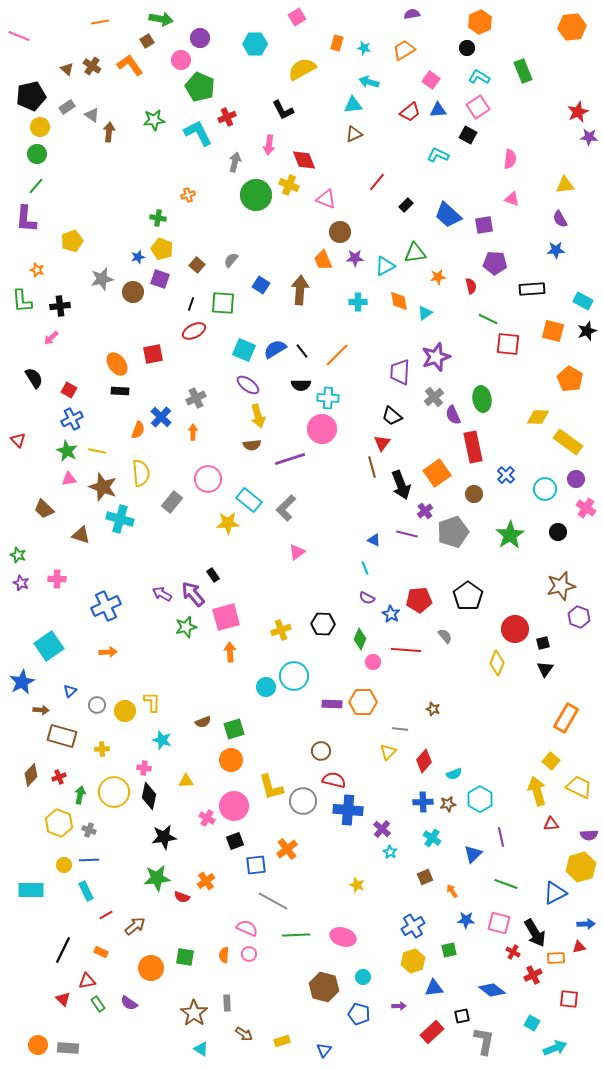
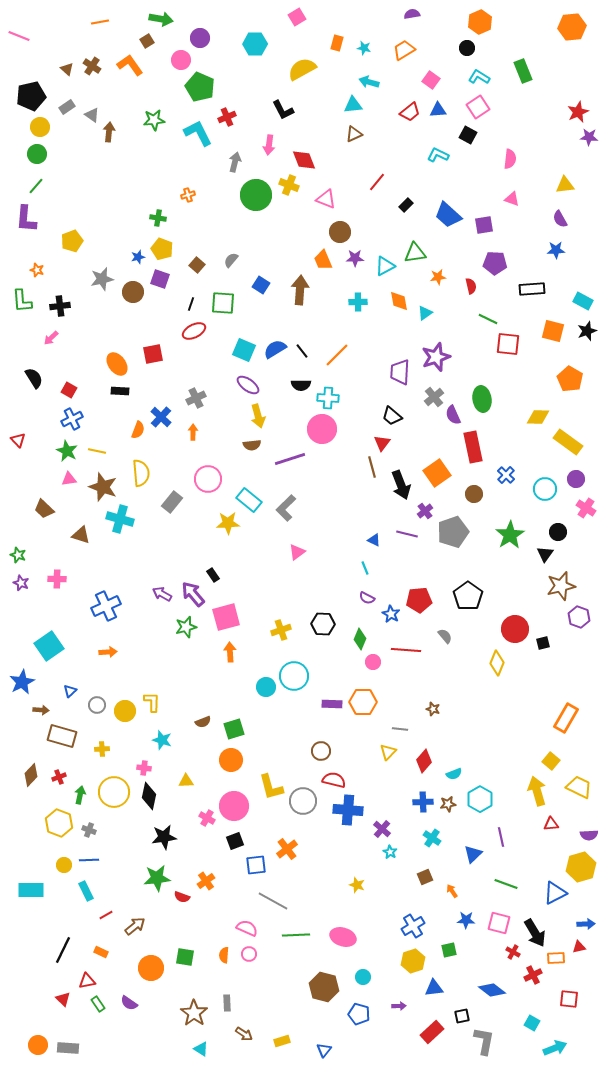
black triangle at (545, 669): moved 115 px up
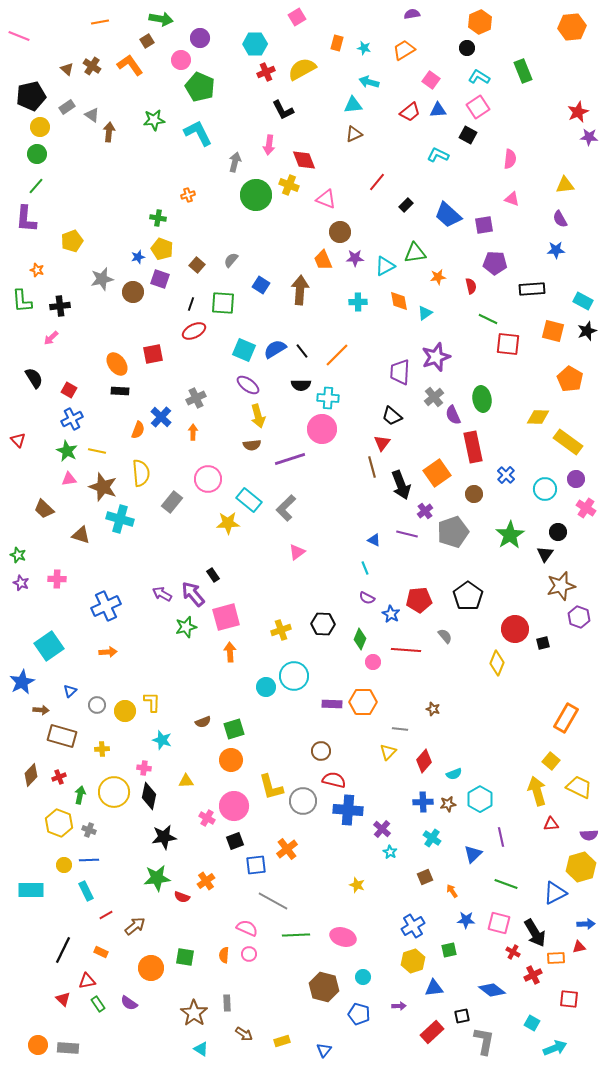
red cross at (227, 117): moved 39 px right, 45 px up
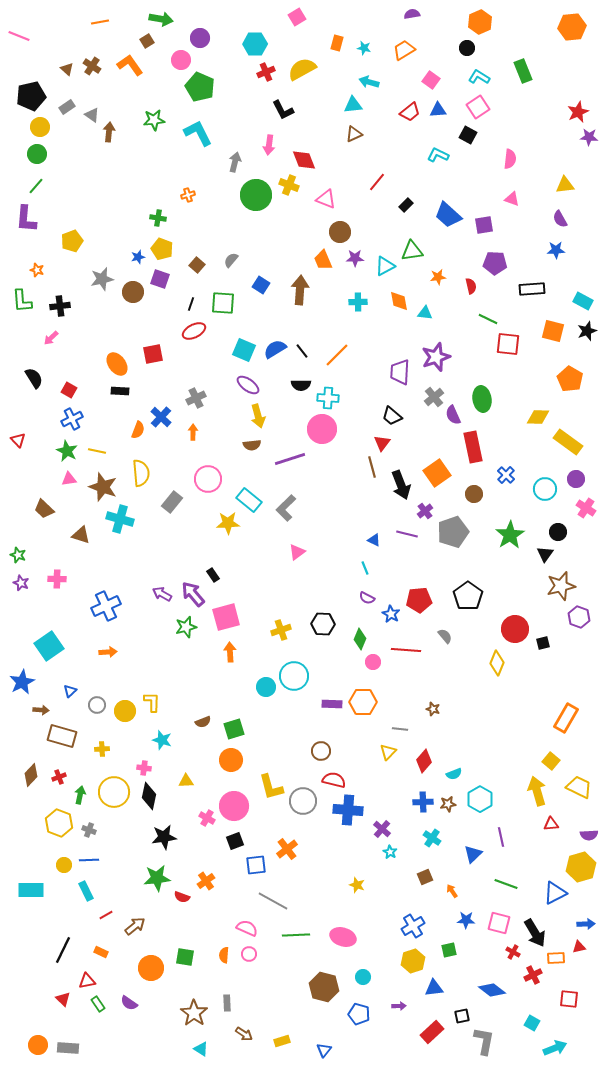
green triangle at (415, 253): moved 3 px left, 2 px up
cyan triangle at (425, 313): rotated 42 degrees clockwise
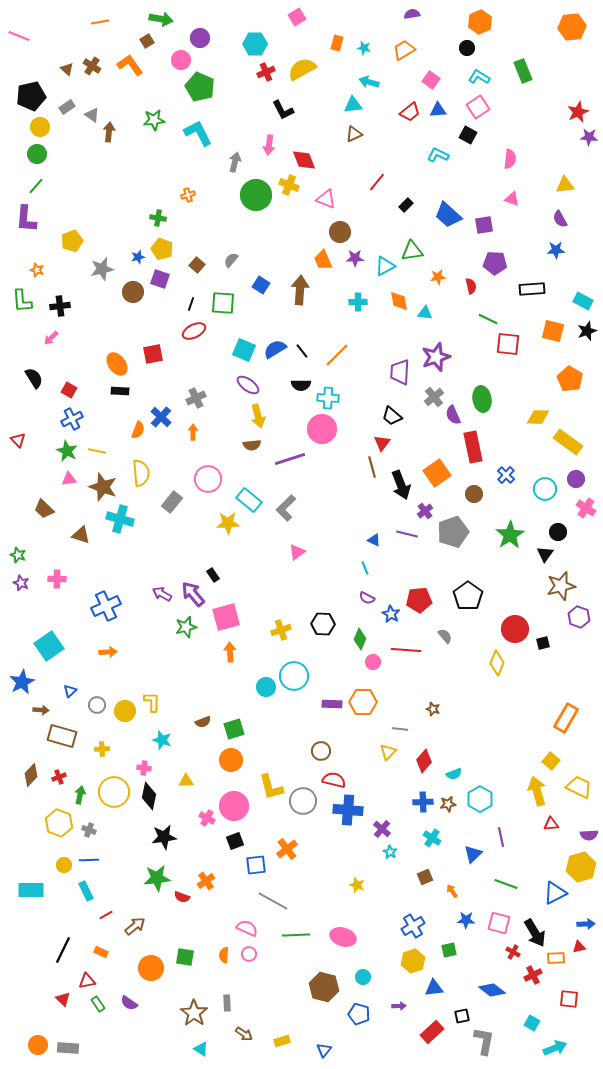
gray star at (102, 279): moved 10 px up
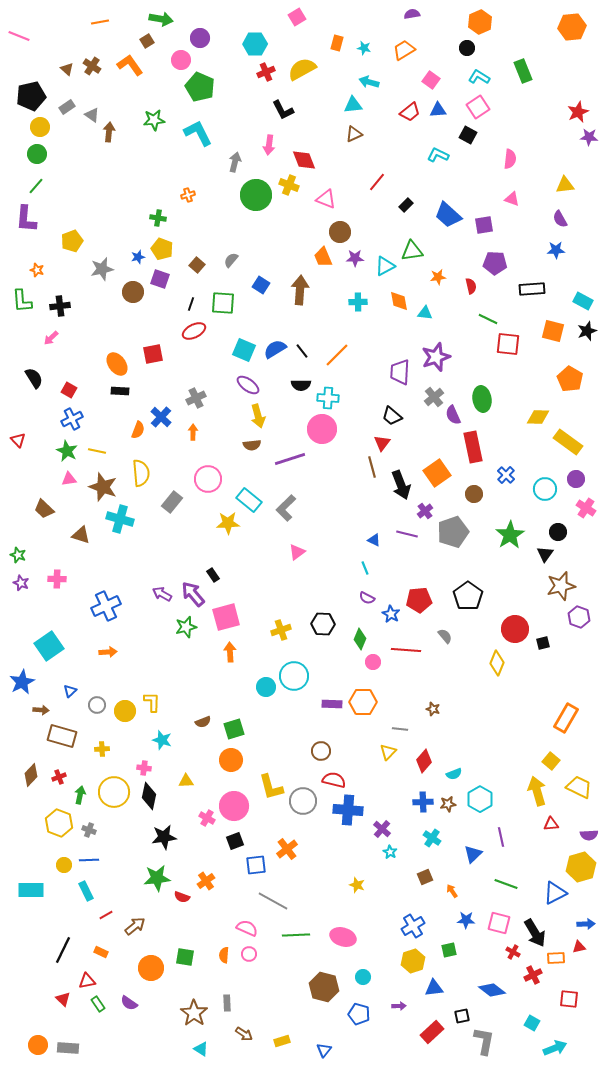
orange trapezoid at (323, 260): moved 3 px up
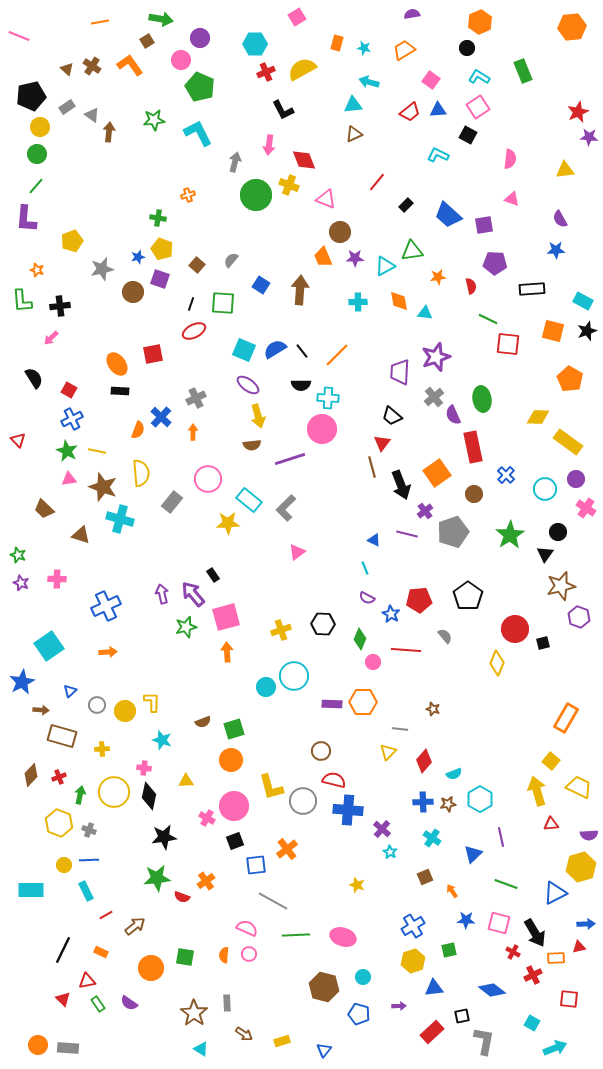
yellow triangle at (565, 185): moved 15 px up
purple arrow at (162, 594): rotated 48 degrees clockwise
orange arrow at (230, 652): moved 3 px left
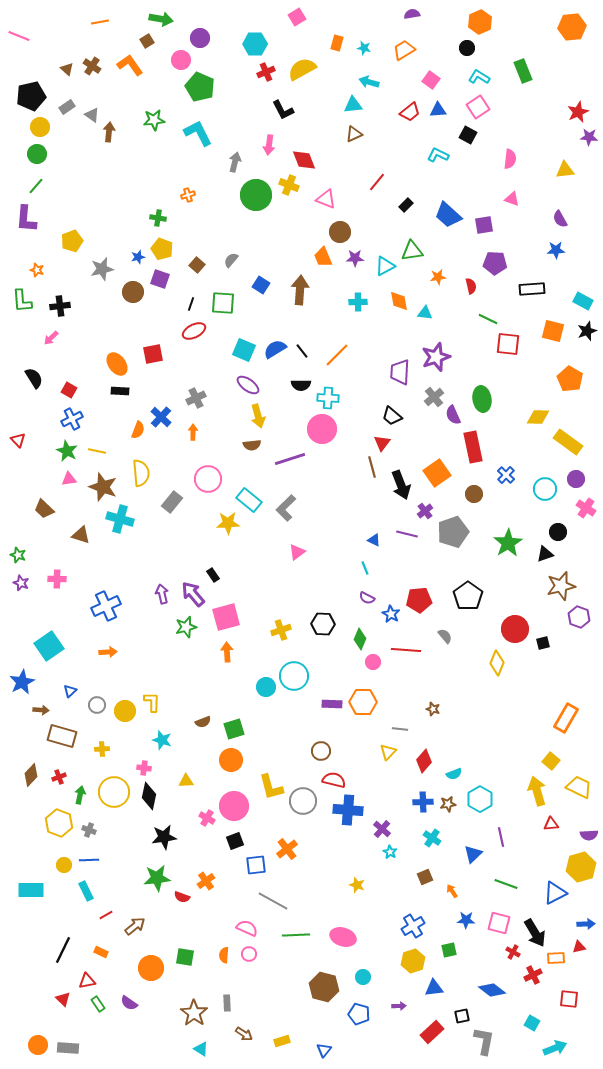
green star at (510, 535): moved 2 px left, 8 px down
black triangle at (545, 554): rotated 36 degrees clockwise
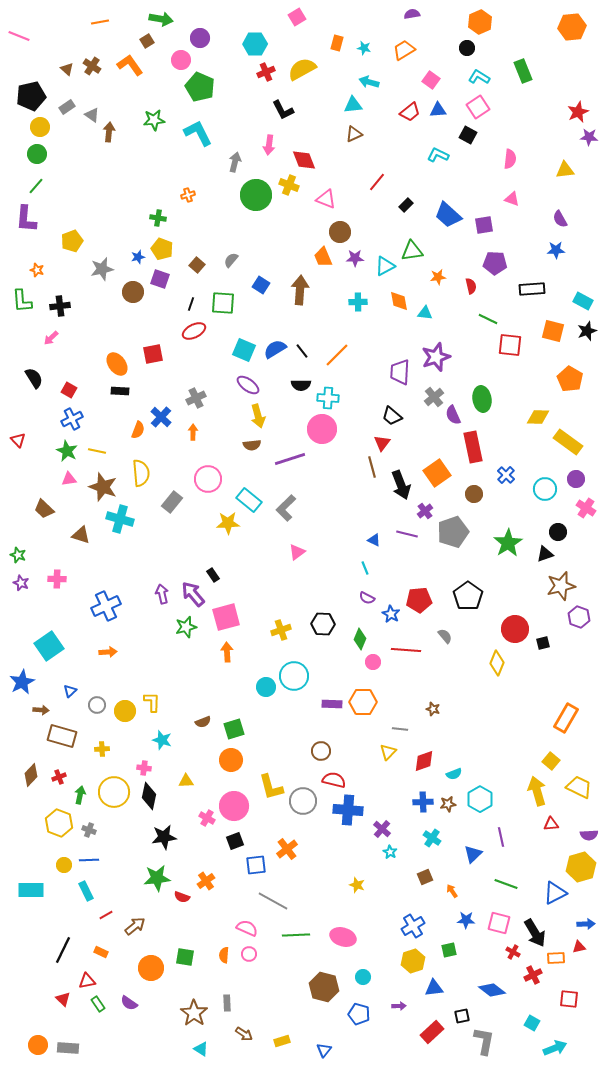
red square at (508, 344): moved 2 px right, 1 px down
red diamond at (424, 761): rotated 30 degrees clockwise
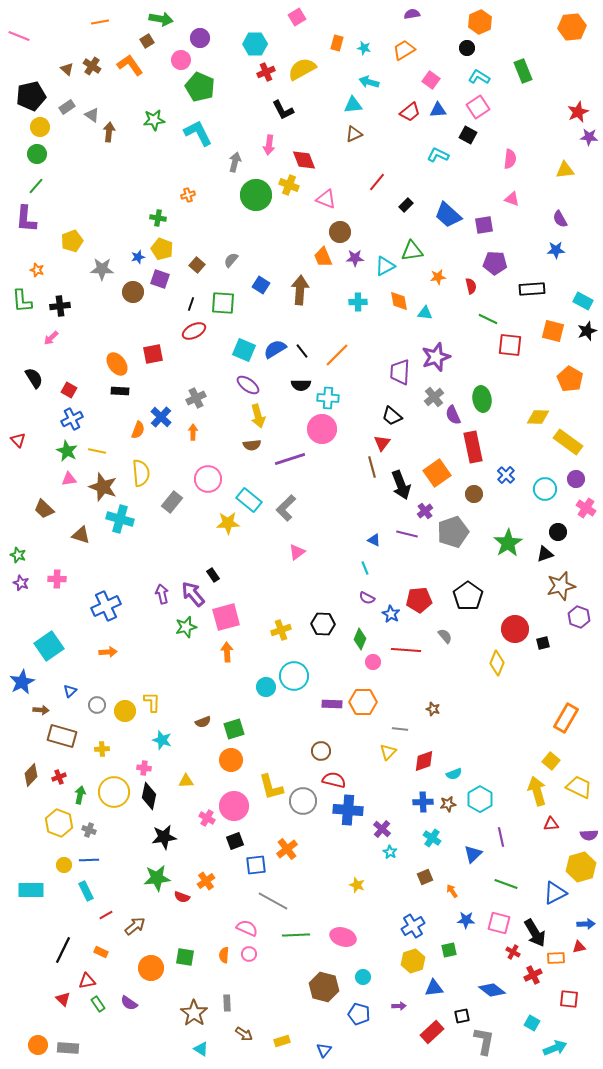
gray star at (102, 269): rotated 15 degrees clockwise
